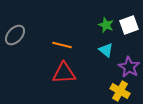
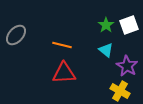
green star: rotated 14 degrees clockwise
gray ellipse: moved 1 px right
purple star: moved 2 px left, 1 px up
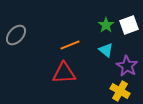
orange line: moved 8 px right; rotated 36 degrees counterclockwise
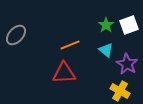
purple star: moved 2 px up
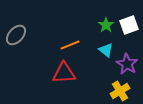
yellow cross: rotated 30 degrees clockwise
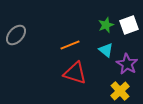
green star: rotated 14 degrees clockwise
red triangle: moved 11 px right; rotated 20 degrees clockwise
yellow cross: rotated 12 degrees counterclockwise
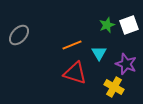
green star: moved 1 px right
gray ellipse: moved 3 px right
orange line: moved 2 px right
cyan triangle: moved 7 px left, 3 px down; rotated 21 degrees clockwise
purple star: moved 1 px left; rotated 10 degrees counterclockwise
yellow cross: moved 6 px left, 4 px up; rotated 18 degrees counterclockwise
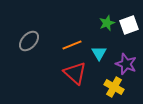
green star: moved 2 px up
gray ellipse: moved 10 px right, 6 px down
red triangle: rotated 25 degrees clockwise
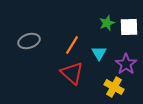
white square: moved 2 px down; rotated 18 degrees clockwise
gray ellipse: rotated 30 degrees clockwise
orange line: rotated 36 degrees counterclockwise
purple star: rotated 15 degrees clockwise
red triangle: moved 3 px left
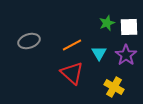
orange line: rotated 30 degrees clockwise
purple star: moved 9 px up
